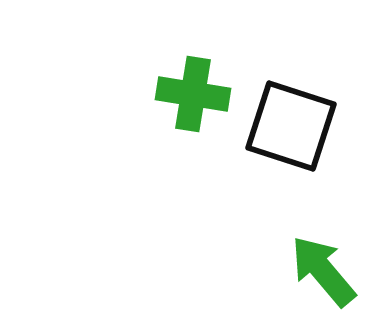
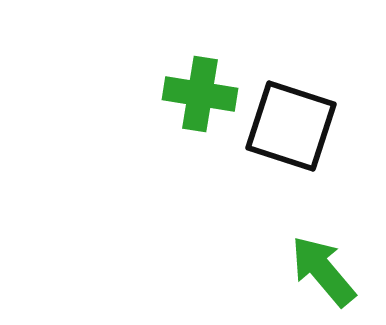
green cross: moved 7 px right
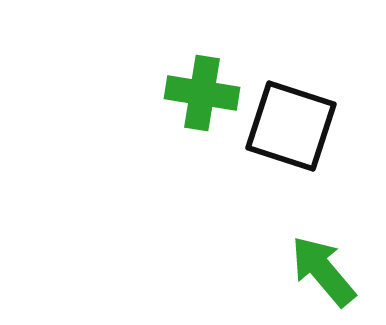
green cross: moved 2 px right, 1 px up
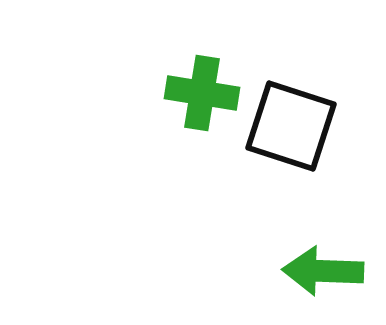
green arrow: rotated 48 degrees counterclockwise
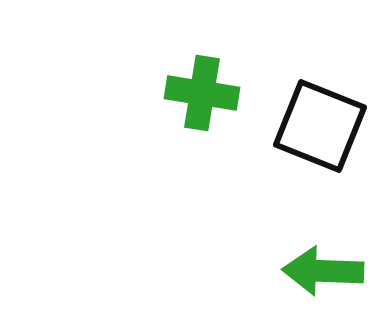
black square: moved 29 px right; rotated 4 degrees clockwise
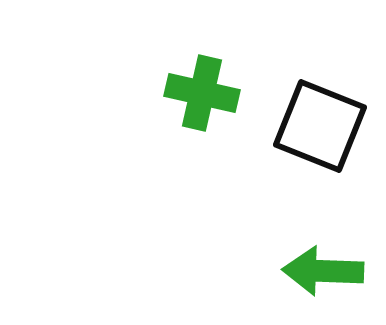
green cross: rotated 4 degrees clockwise
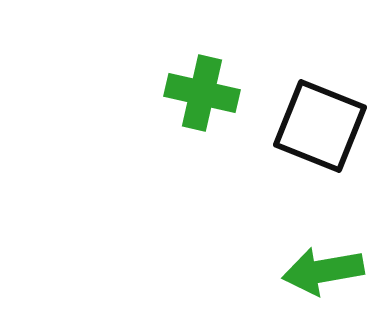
green arrow: rotated 12 degrees counterclockwise
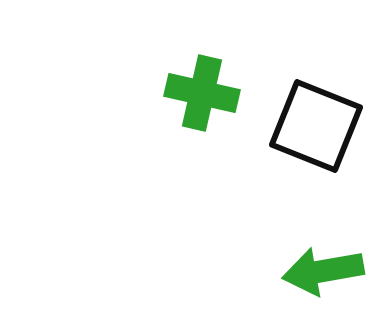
black square: moved 4 px left
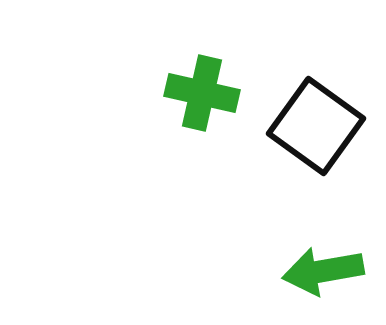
black square: rotated 14 degrees clockwise
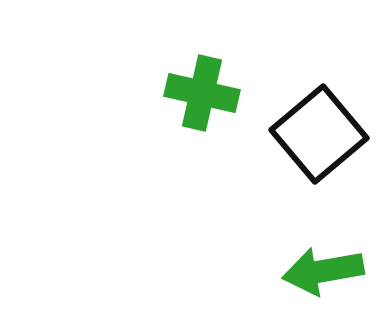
black square: moved 3 px right, 8 px down; rotated 14 degrees clockwise
